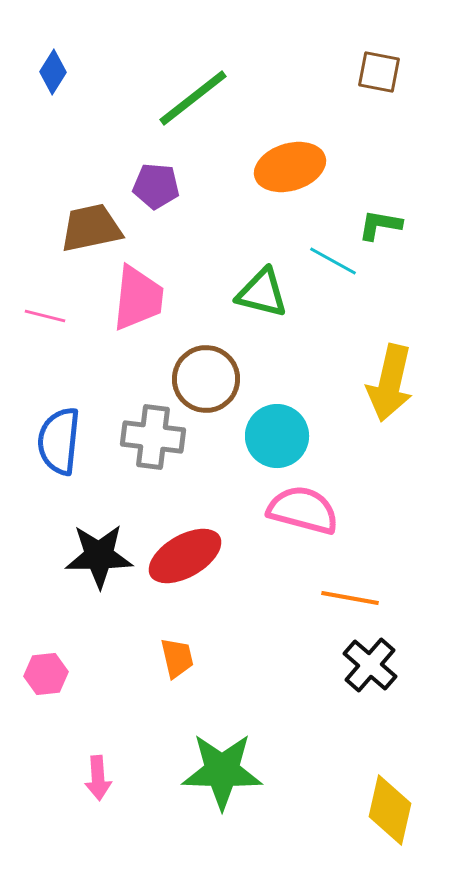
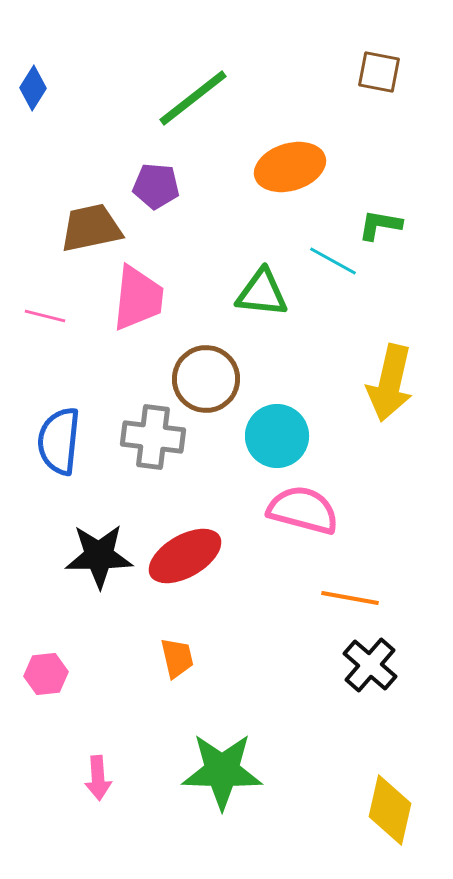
blue diamond: moved 20 px left, 16 px down
green triangle: rotated 8 degrees counterclockwise
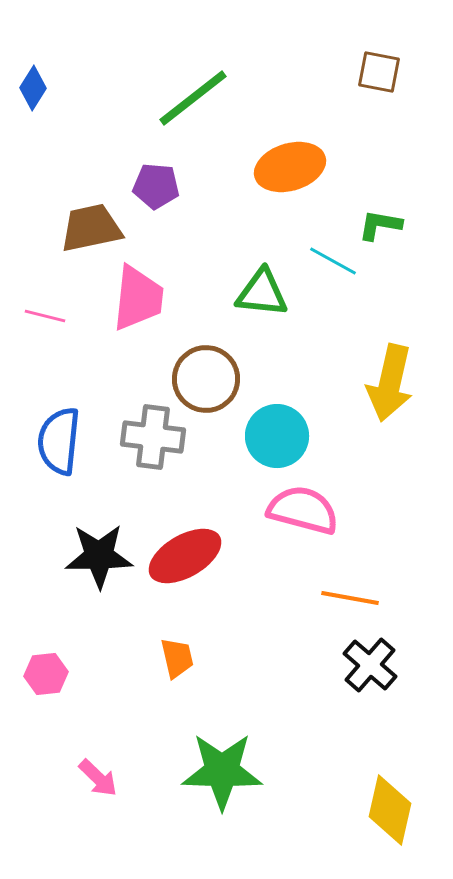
pink arrow: rotated 42 degrees counterclockwise
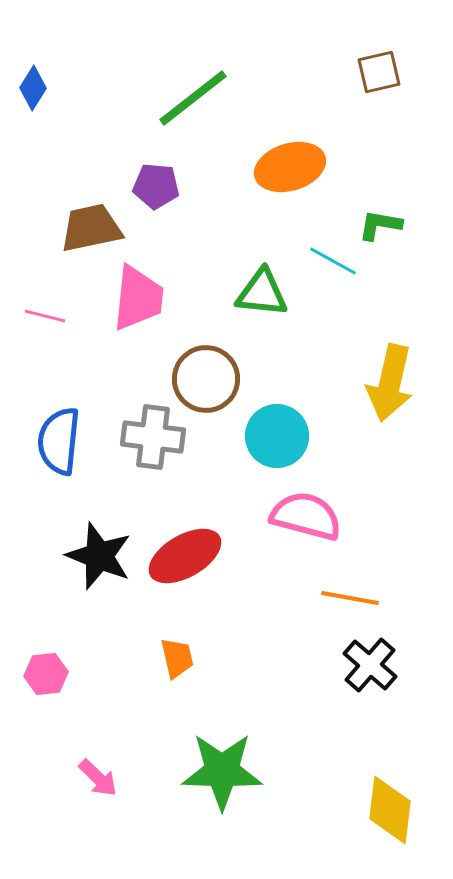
brown square: rotated 24 degrees counterclockwise
pink semicircle: moved 3 px right, 6 px down
black star: rotated 22 degrees clockwise
yellow diamond: rotated 6 degrees counterclockwise
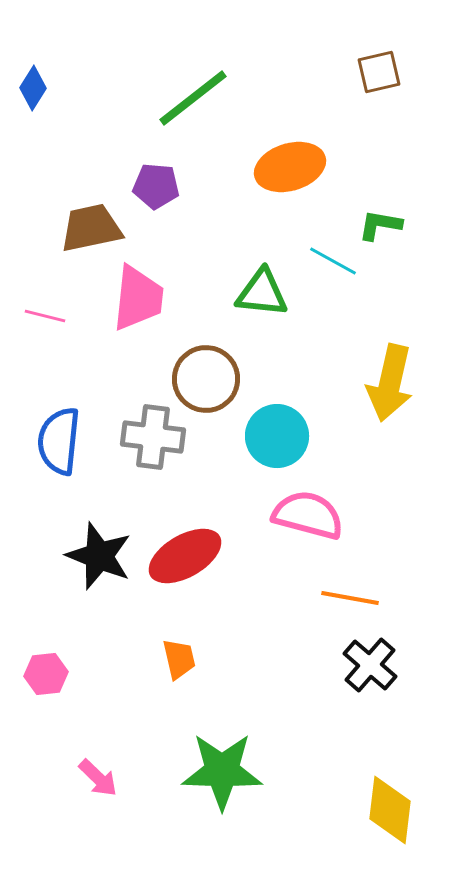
pink semicircle: moved 2 px right, 1 px up
orange trapezoid: moved 2 px right, 1 px down
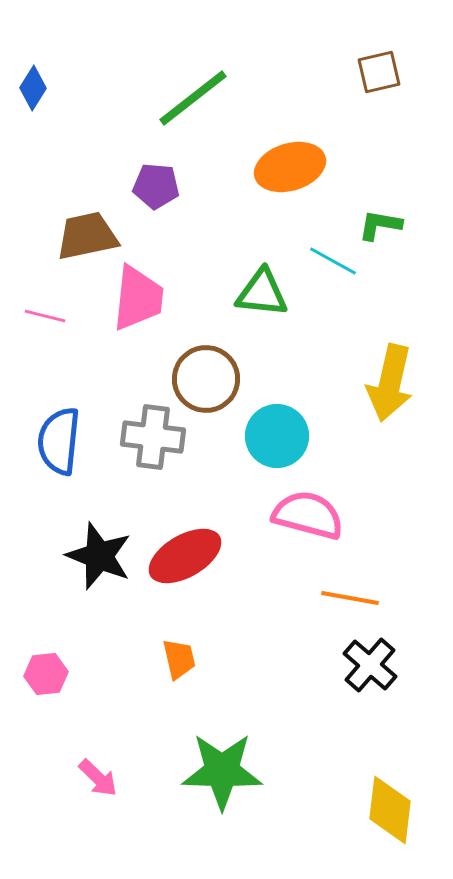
brown trapezoid: moved 4 px left, 8 px down
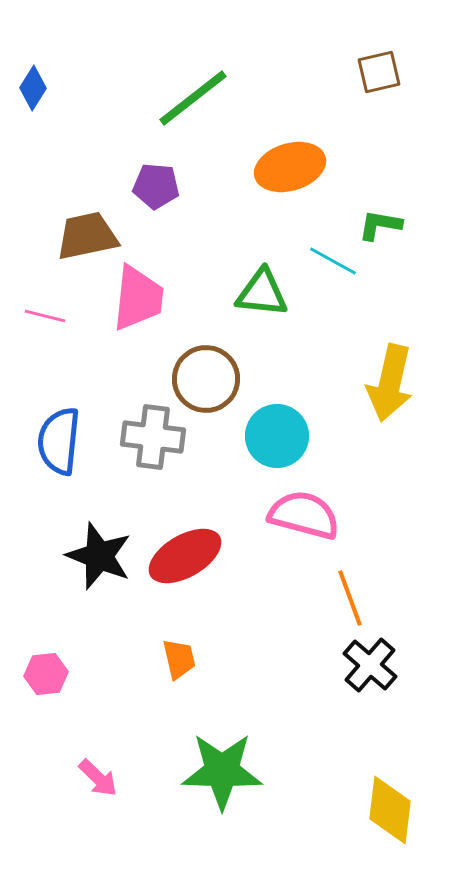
pink semicircle: moved 4 px left
orange line: rotated 60 degrees clockwise
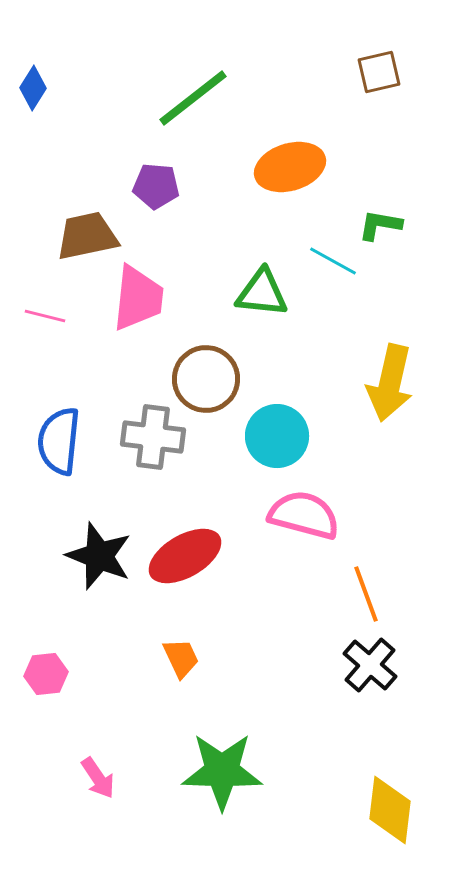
orange line: moved 16 px right, 4 px up
orange trapezoid: moved 2 px right, 1 px up; rotated 12 degrees counterclockwise
pink arrow: rotated 12 degrees clockwise
